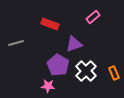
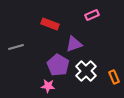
pink rectangle: moved 1 px left, 2 px up; rotated 16 degrees clockwise
gray line: moved 4 px down
orange rectangle: moved 4 px down
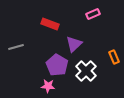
pink rectangle: moved 1 px right, 1 px up
purple triangle: rotated 24 degrees counterclockwise
purple pentagon: moved 1 px left
orange rectangle: moved 20 px up
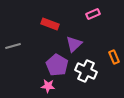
gray line: moved 3 px left, 1 px up
white cross: rotated 20 degrees counterclockwise
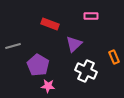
pink rectangle: moved 2 px left, 2 px down; rotated 24 degrees clockwise
purple pentagon: moved 19 px left
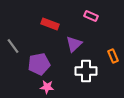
pink rectangle: rotated 24 degrees clockwise
gray line: rotated 70 degrees clockwise
orange rectangle: moved 1 px left, 1 px up
purple pentagon: moved 1 px right, 1 px up; rotated 30 degrees clockwise
white cross: rotated 25 degrees counterclockwise
pink star: moved 1 px left, 1 px down
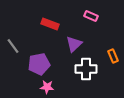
white cross: moved 2 px up
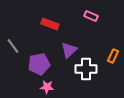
purple triangle: moved 5 px left, 6 px down
orange rectangle: rotated 48 degrees clockwise
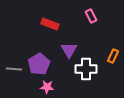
pink rectangle: rotated 40 degrees clockwise
gray line: moved 1 px right, 23 px down; rotated 49 degrees counterclockwise
purple triangle: rotated 18 degrees counterclockwise
purple pentagon: rotated 20 degrees counterclockwise
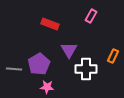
pink rectangle: rotated 56 degrees clockwise
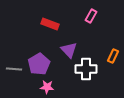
purple triangle: rotated 12 degrees counterclockwise
